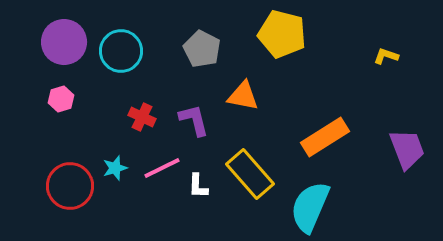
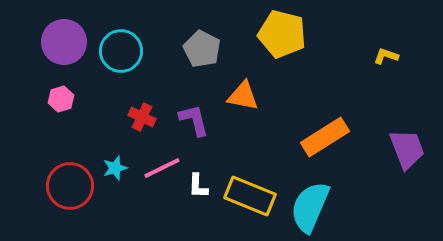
yellow rectangle: moved 22 px down; rotated 27 degrees counterclockwise
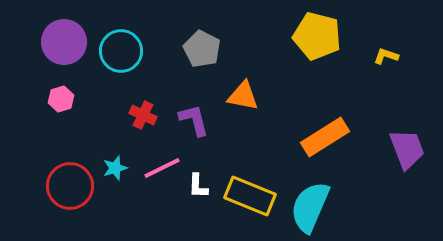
yellow pentagon: moved 35 px right, 2 px down
red cross: moved 1 px right, 2 px up
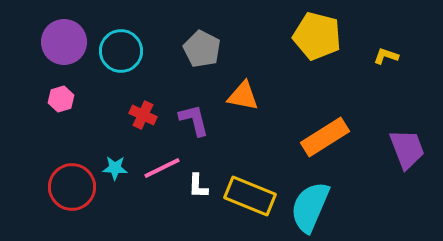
cyan star: rotated 20 degrees clockwise
red circle: moved 2 px right, 1 px down
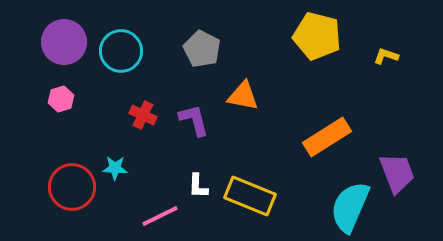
orange rectangle: moved 2 px right
purple trapezoid: moved 10 px left, 24 px down
pink line: moved 2 px left, 48 px down
cyan semicircle: moved 40 px right
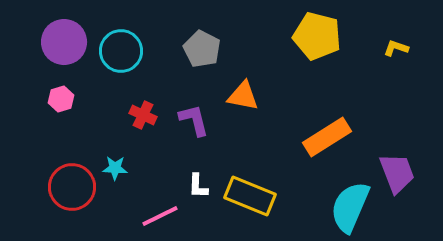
yellow L-shape: moved 10 px right, 8 px up
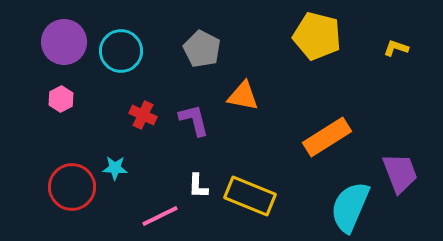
pink hexagon: rotated 10 degrees counterclockwise
purple trapezoid: moved 3 px right
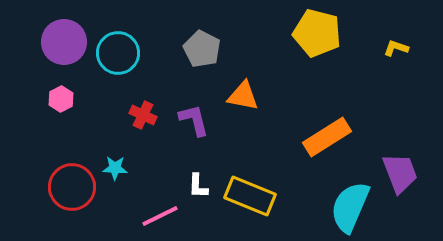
yellow pentagon: moved 3 px up
cyan circle: moved 3 px left, 2 px down
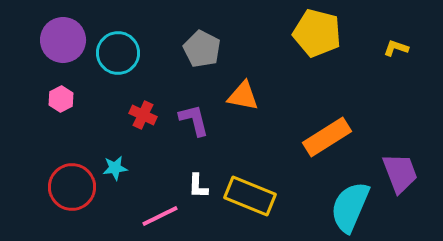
purple circle: moved 1 px left, 2 px up
cyan star: rotated 10 degrees counterclockwise
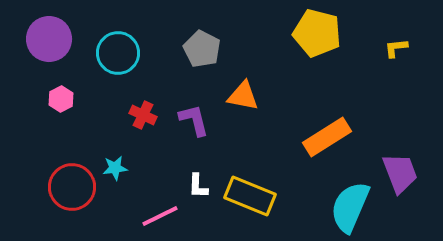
purple circle: moved 14 px left, 1 px up
yellow L-shape: rotated 25 degrees counterclockwise
